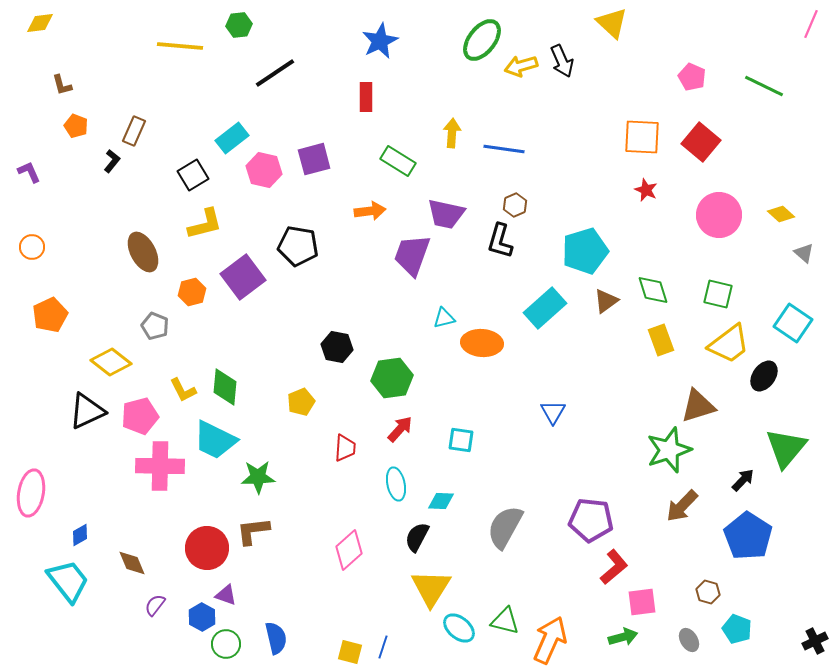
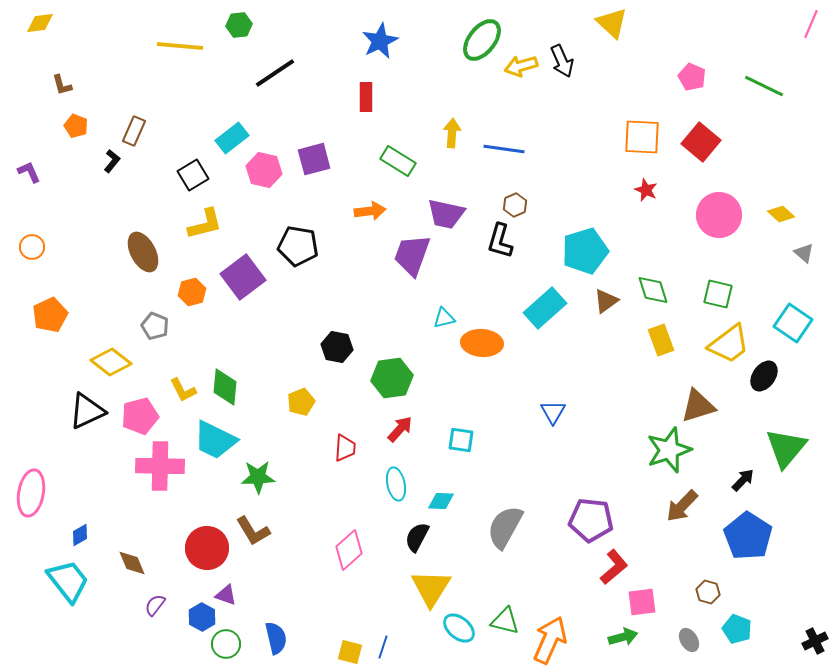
brown L-shape at (253, 531): rotated 114 degrees counterclockwise
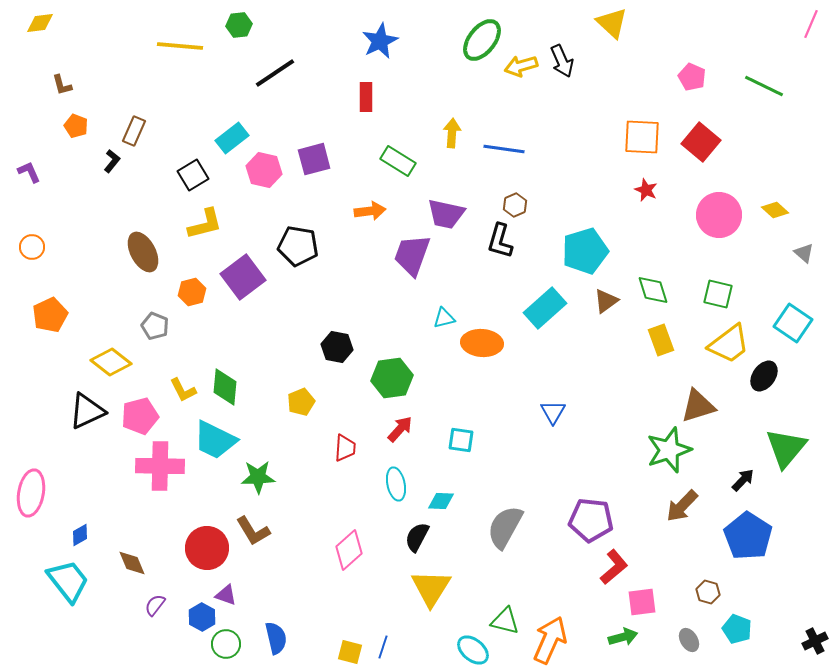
yellow diamond at (781, 214): moved 6 px left, 4 px up
cyan ellipse at (459, 628): moved 14 px right, 22 px down
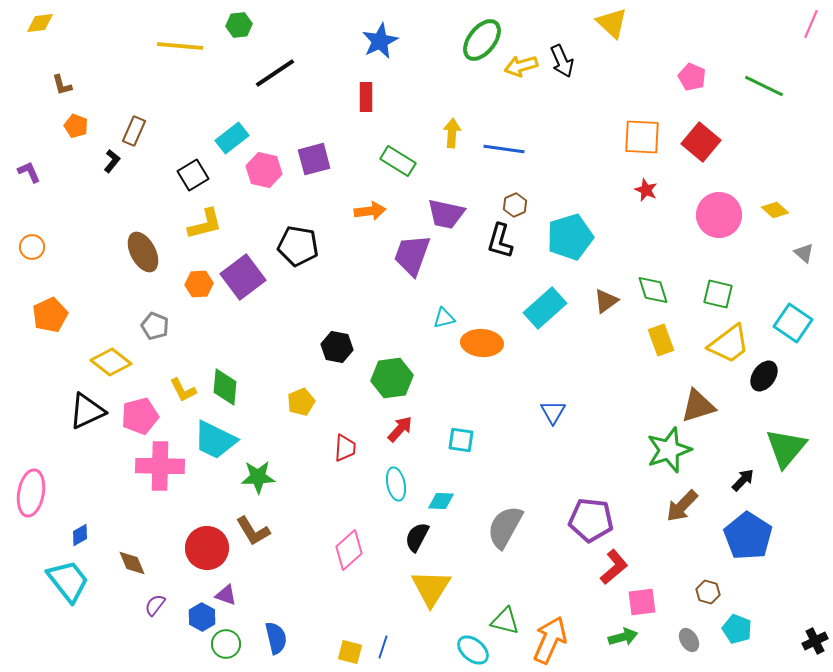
cyan pentagon at (585, 251): moved 15 px left, 14 px up
orange hexagon at (192, 292): moved 7 px right, 8 px up; rotated 12 degrees clockwise
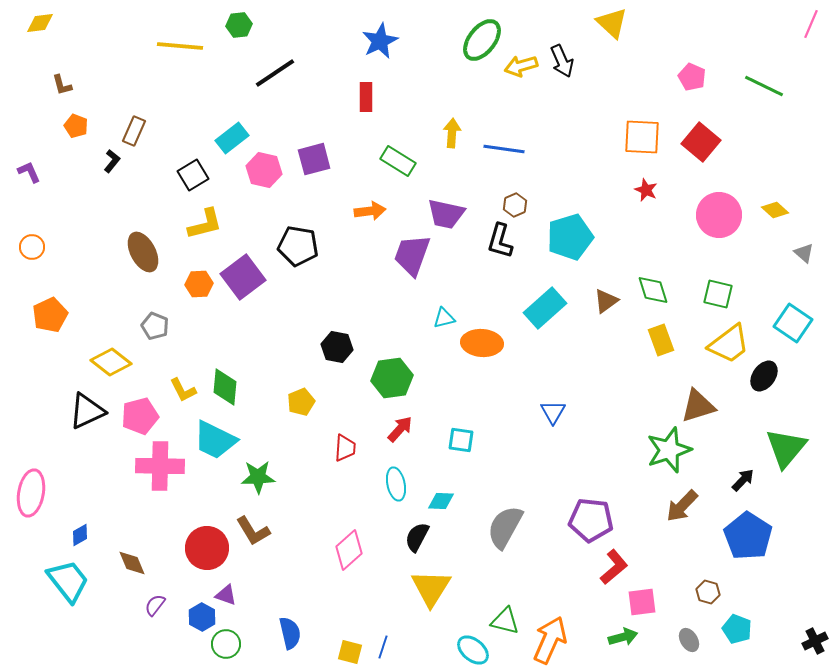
blue semicircle at (276, 638): moved 14 px right, 5 px up
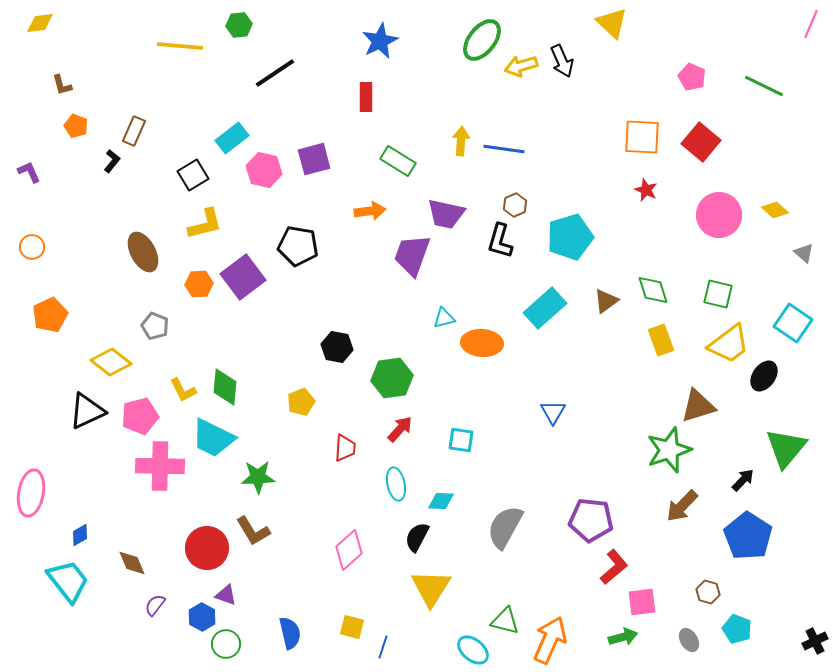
yellow arrow at (452, 133): moved 9 px right, 8 px down
cyan trapezoid at (215, 440): moved 2 px left, 2 px up
yellow square at (350, 652): moved 2 px right, 25 px up
